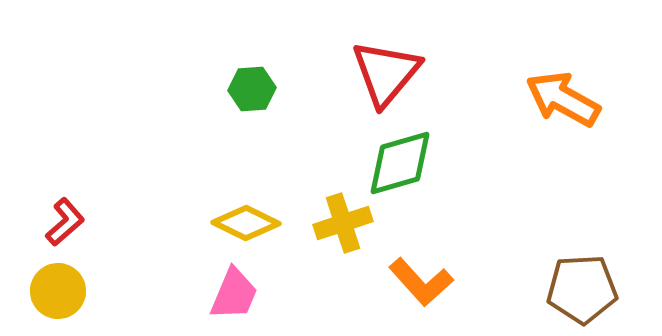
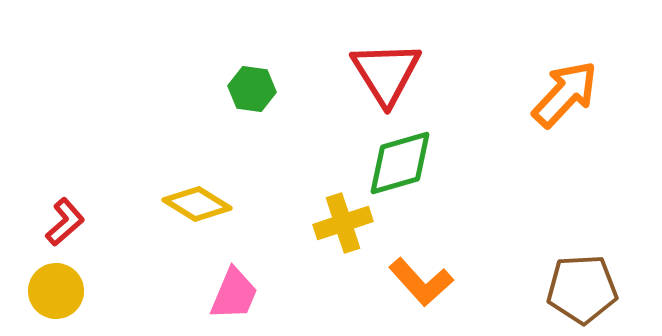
red triangle: rotated 12 degrees counterclockwise
green hexagon: rotated 12 degrees clockwise
orange arrow: moved 2 px right, 5 px up; rotated 104 degrees clockwise
yellow diamond: moved 49 px left, 19 px up; rotated 6 degrees clockwise
yellow circle: moved 2 px left
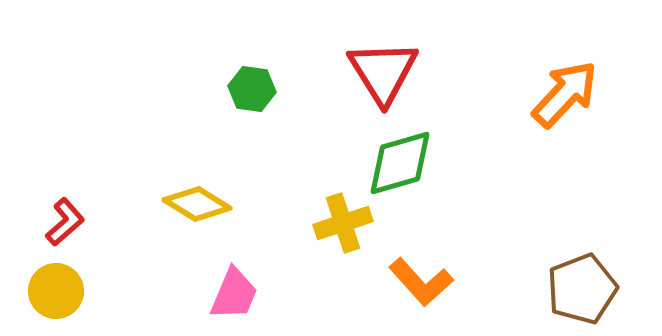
red triangle: moved 3 px left, 1 px up
brown pentagon: rotated 18 degrees counterclockwise
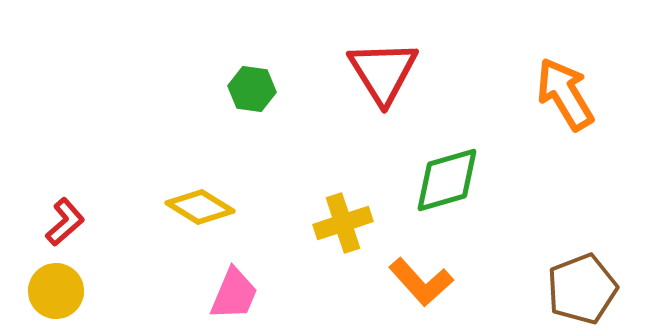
orange arrow: rotated 74 degrees counterclockwise
green diamond: moved 47 px right, 17 px down
yellow diamond: moved 3 px right, 3 px down
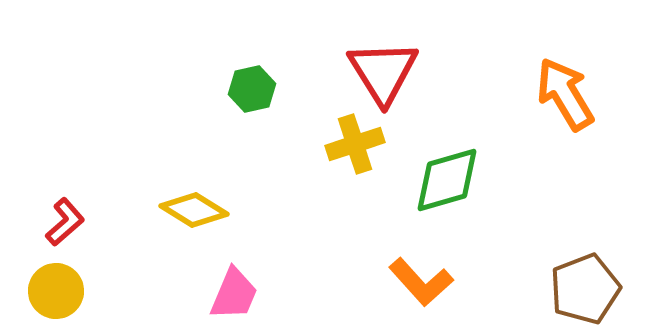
green hexagon: rotated 21 degrees counterclockwise
yellow diamond: moved 6 px left, 3 px down
yellow cross: moved 12 px right, 79 px up
brown pentagon: moved 3 px right
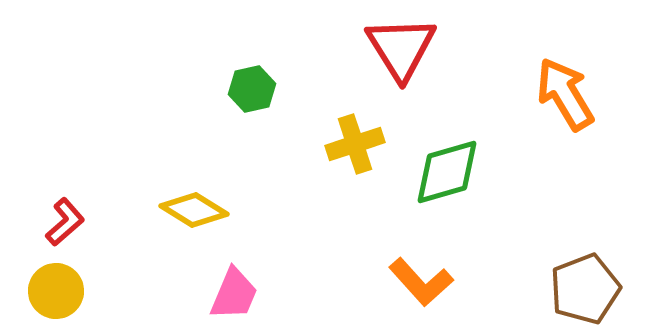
red triangle: moved 18 px right, 24 px up
green diamond: moved 8 px up
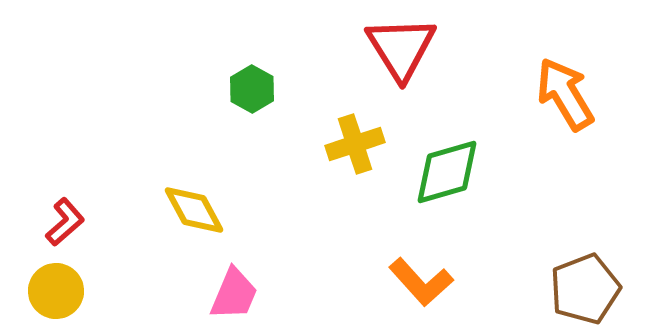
green hexagon: rotated 18 degrees counterclockwise
yellow diamond: rotated 30 degrees clockwise
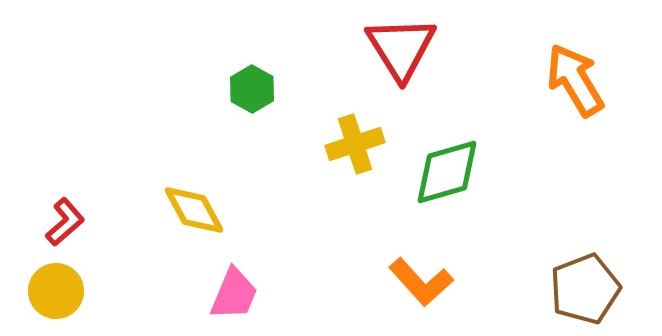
orange arrow: moved 10 px right, 14 px up
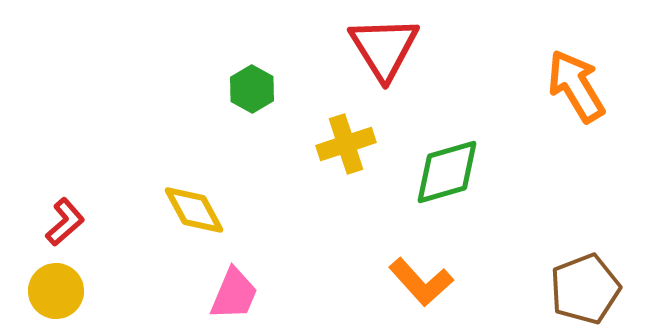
red triangle: moved 17 px left
orange arrow: moved 1 px right, 6 px down
yellow cross: moved 9 px left
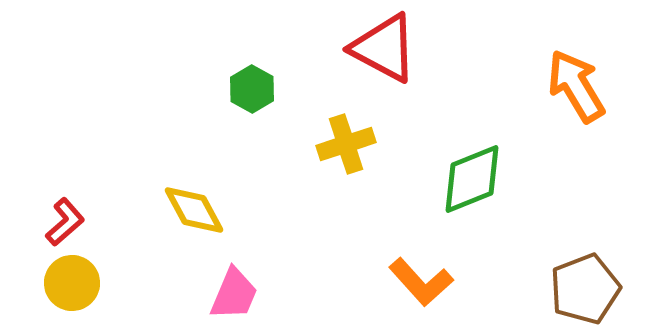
red triangle: rotated 30 degrees counterclockwise
green diamond: moved 25 px right, 7 px down; rotated 6 degrees counterclockwise
yellow circle: moved 16 px right, 8 px up
